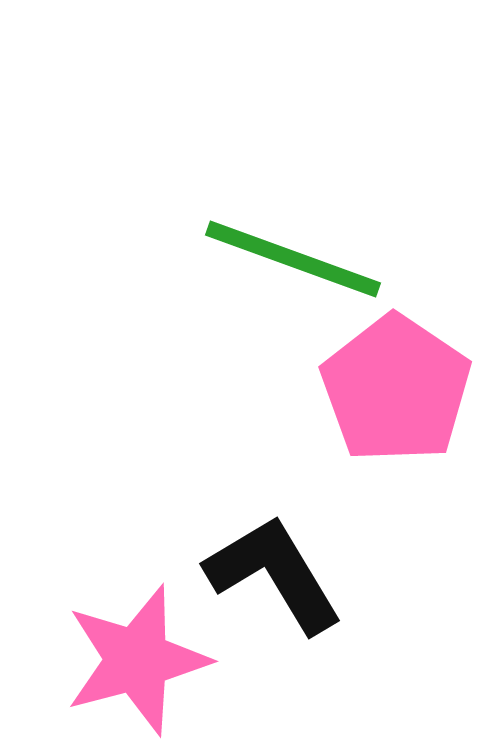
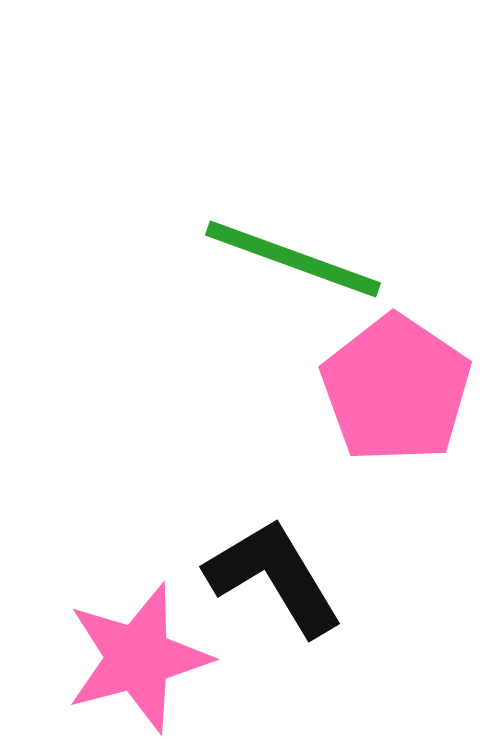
black L-shape: moved 3 px down
pink star: moved 1 px right, 2 px up
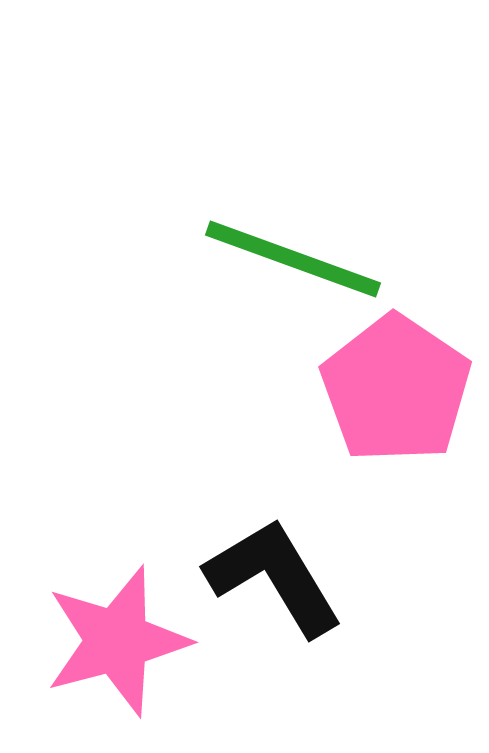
pink star: moved 21 px left, 17 px up
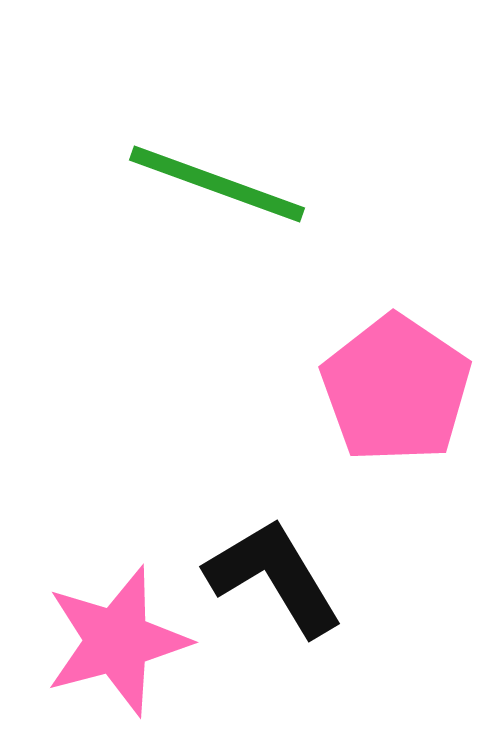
green line: moved 76 px left, 75 px up
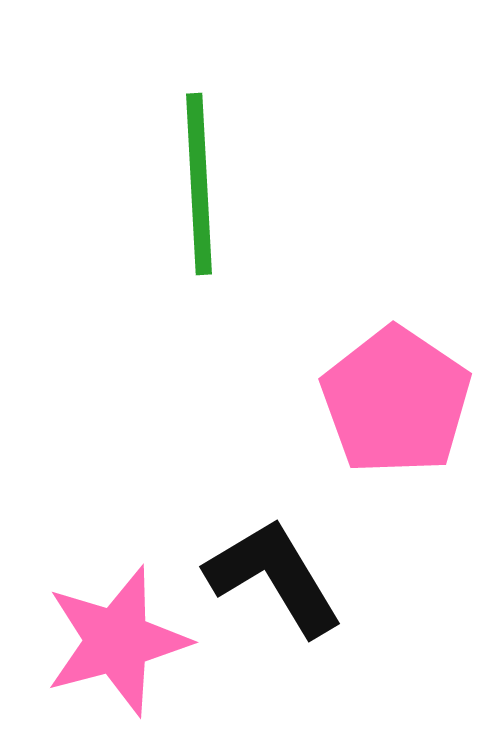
green line: moved 18 px left; rotated 67 degrees clockwise
pink pentagon: moved 12 px down
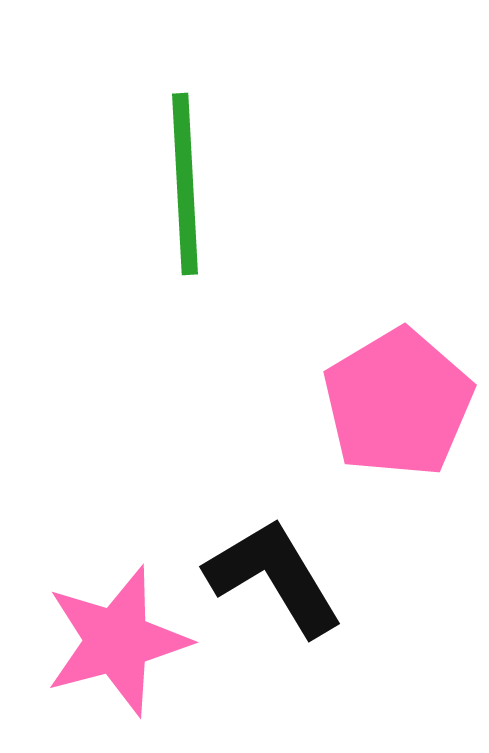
green line: moved 14 px left
pink pentagon: moved 2 px right, 2 px down; rotated 7 degrees clockwise
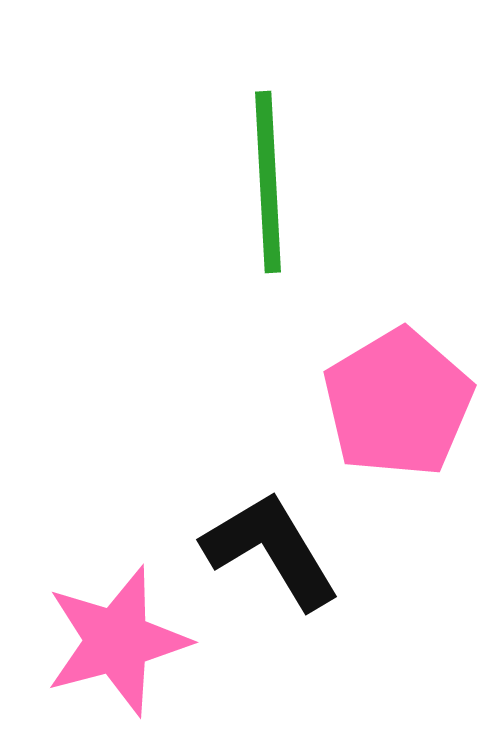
green line: moved 83 px right, 2 px up
black L-shape: moved 3 px left, 27 px up
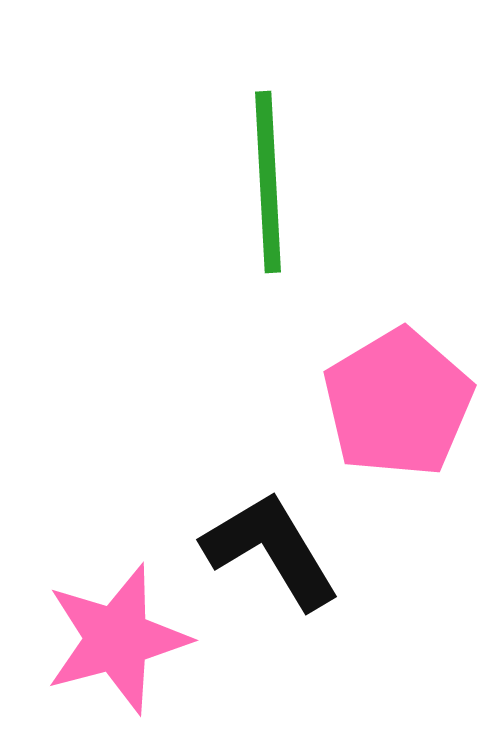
pink star: moved 2 px up
